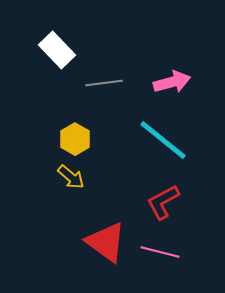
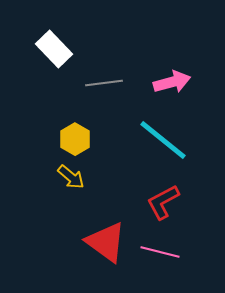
white rectangle: moved 3 px left, 1 px up
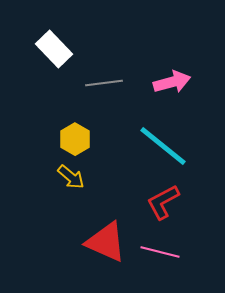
cyan line: moved 6 px down
red triangle: rotated 12 degrees counterclockwise
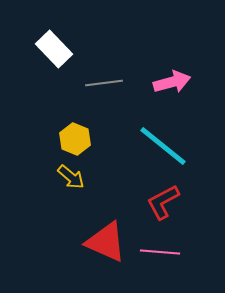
yellow hexagon: rotated 8 degrees counterclockwise
pink line: rotated 9 degrees counterclockwise
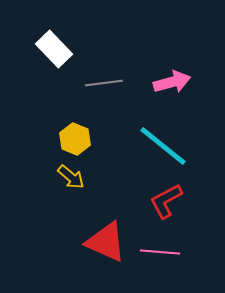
red L-shape: moved 3 px right, 1 px up
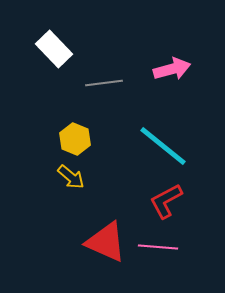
pink arrow: moved 13 px up
pink line: moved 2 px left, 5 px up
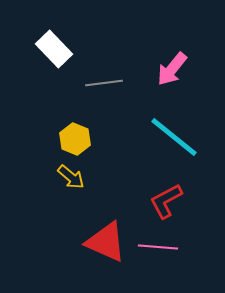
pink arrow: rotated 144 degrees clockwise
cyan line: moved 11 px right, 9 px up
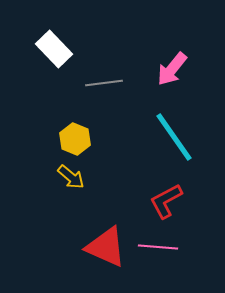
cyan line: rotated 16 degrees clockwise
red triangle: moved 5 px down
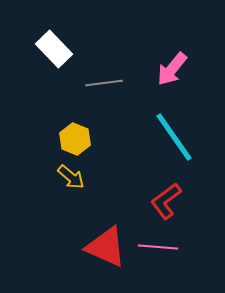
red L-shape: rotated 9 degrees counterclockwise
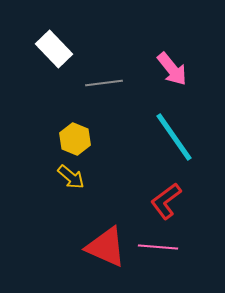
pink arrow: rotated 78 degrees counterclockwise
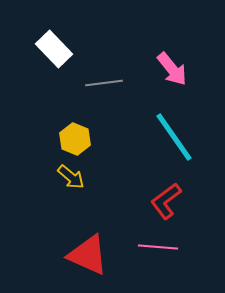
red triangle: moved 18 px left, 8 px down
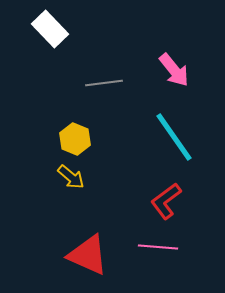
white rectangle: moved 4 px left, 20 px up
pink arrow: moved 2 px right, 1 px down
